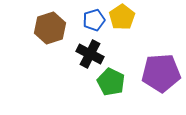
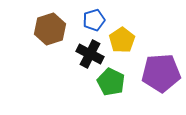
yellow pentagon: moved 23 px down
brown hexagon: moved 1 px down
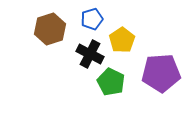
blue pentagon: moved 2 px left, 1 px up
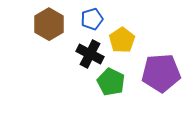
brown hexagon: moved 1 px left, 5 px up; rotated 12 degrees counterclockwise
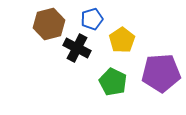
brown hexagon: rotated 16 degrees clockwise
black cross: moved 13 px left, 6 px up
green pentagon: moved 2 px right
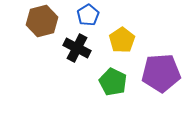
blue pentagon: moved 4 px left, 4 px up; rotated 15 degrees counterclockwise
brown hexagon: moved 7 px left, 3 px up
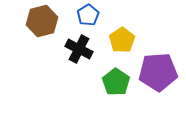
black cross: moved 2 px right, 1 px down
purple pentagon: moved 3 px left, 1 px up
green pentagon: moved 3 px right; rotated 8 degrees clockwise
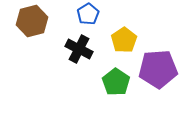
blue pentagon: moved 1 px up
brown hexagon: moved 10 px left
yellow pentagon: moved 2 px right
purple pentagon: moved 3 px up
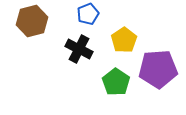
blue pentagon: rotated 10 degrees clockwise
